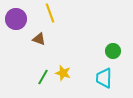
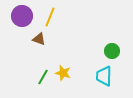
yellow line: moved 4 px down; rotated 42 degrees clockwise
purple circle: moved 6 px right, 3 px up
green circle: moved 1 px left
cyan trapezoid: moved 2 px up
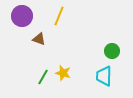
yellow line: moved 9 px right, 1 px up
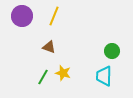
yellow line: moved 5 px left
brown triangle: moved 10 px right, 8 px down
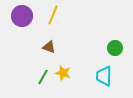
yellow line: moved 1 px left, 1 px up
green circle: moved 3 px right, 3 px up
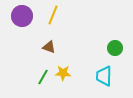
yellow star: rotated 14 degrees counterclockwise
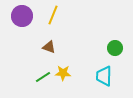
green line: rotated 28 degrees clockwise
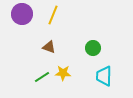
purple circle: moved 2 px up
green circle: moved 22 px left
green line: moved 1 px left
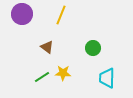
yellow line: moved 8 px right
brown triangle: moved 2 px left; rotated 16 degrees clockwise
cyan trapezoid: moved 3 px right, 2 px down
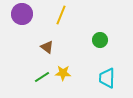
green circle: moved 7 px right, 8 px up
